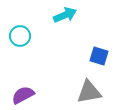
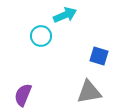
cyan circle: moved 21 px right
purple semicircle: rotated 40 degrees counterclockwise
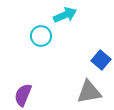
blue square: moved 2 px right, 4 px down; rotated 24 degrees clockwise
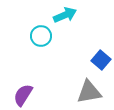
purple semicircle: rotated 10 degrees clockwise
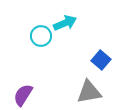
cyan arrow: moved 8 px down
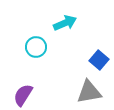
cyan circle: moved 5 px left, 11 px down
blue square: moved 2 px left
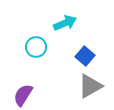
blue square: moved 14 px left, 4 px up
gray triangle: moved 1 px right, 6 px up; rotated 20 degrees counterclockwise
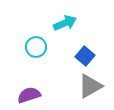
purple semicircle: moved 6 px right; rotated 40 degrees clockwise
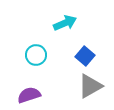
cyan circle: moved 8 px down
